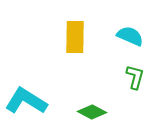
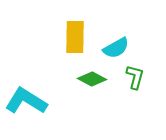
cyan semicircle: moved 14 px left, 12 px down; rotated 128 degrees clockwise
green diamond: moved 33 px up
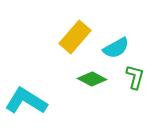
yellow rectangle: rotated 40 degrees clockwise
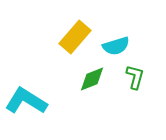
cyan semicircle: moved 2 px up; rotated 12 degrees clockwise
green diamond: rotated 48 degrees counterclockwise
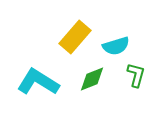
green L-shape: moved 1 px right, 2 px up
cyan L-shape: moved 12 px right, 19 px up
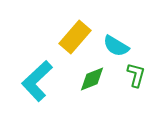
cyan semicircle: rotated 48 degrees clockwise
cyan L-shape: moved 1 px left, 1 px up; rotated 75 degrees counterclockwise
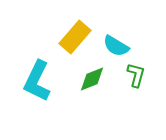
cyan L-shape: rotated 21 degrees counterclockwise
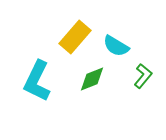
green L-shape: moved 7 px right, 1 px down; rotated 25 degrees clockwise
